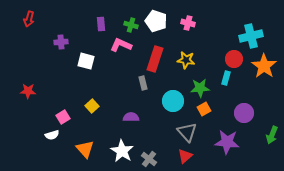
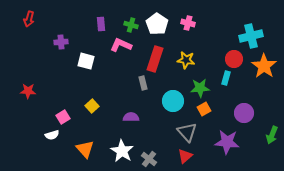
white pentagon: moved 1 px right, 3 px down; rotated 15 degrees clockwise
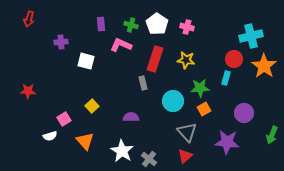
pink cross: moved 1 px left, 4 px down
pink square: moved 1 px right, 2 px down
white semicircle: moved 2 px left, 1 px down
orange triangle: moved 8 px up
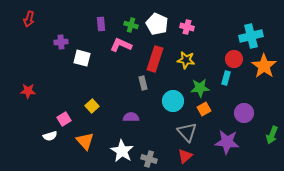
white pentagon: rotated 10 degrees counterclockwise
white square: moved 4 px left, 3 px up
gray cross: rotated 21 degrees counterclockwise
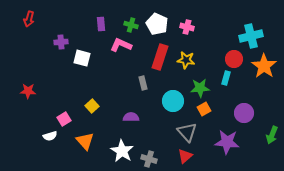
red rectangle: moved 5 px right, 2 px up
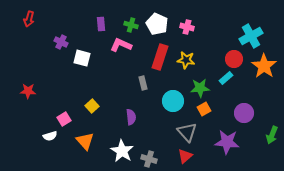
cyan cross: rotated 15 degrees counterclockwise
purple cross: rotated 32 degrees clockwise
cyan rectangle: rotated 32 degrees clockwise
purple semicircle: rotated 84 degrees clockwise
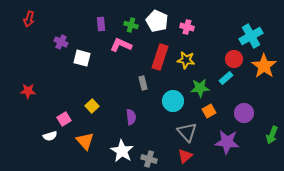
white pentagon: moved 3 px up
orange square: moved 5 px right, 2 px down
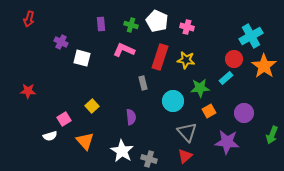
pink L-shape: moved 3 px right, 5 px down
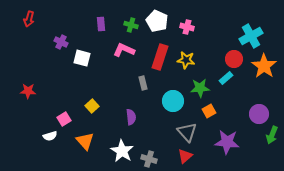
purple circle: moved 15 px right, 1 px down
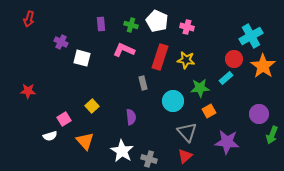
orange star: moved 1 px left
